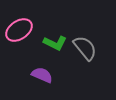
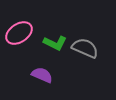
pink ellipse: moved 3 px down
gray semicircle: rotated 28 degrees counterclockwise
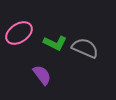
purple semicircle: rotated 30 degrees clockwise
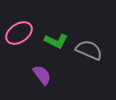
green L-shape: moved 1 px right, 2 px up
gray semicircle: moved 4 px right, 2 px down
